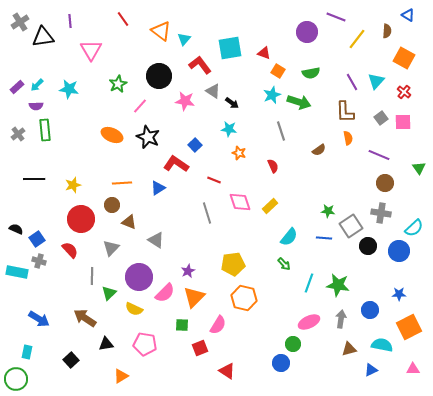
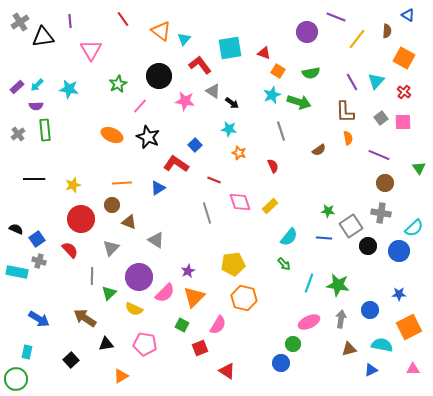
green square at (182, 325): rotated 24 degrees clockwise
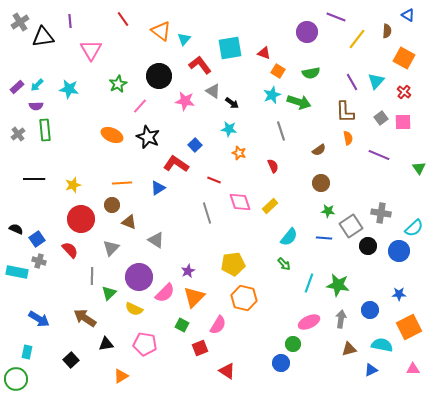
brown circle at (385, 183): moved 64 px left
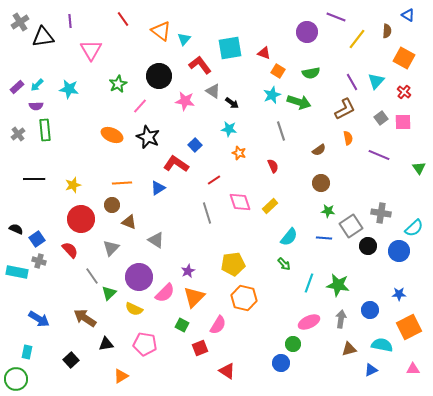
brown L-shape at (345, 112): moved 3 px up; rotated 115 degrees counterclockwise
red line at (214, 180): rotated 56 degrees counterclockwise
gray line at (92, 276): rotated 36 degrees counterclockwise
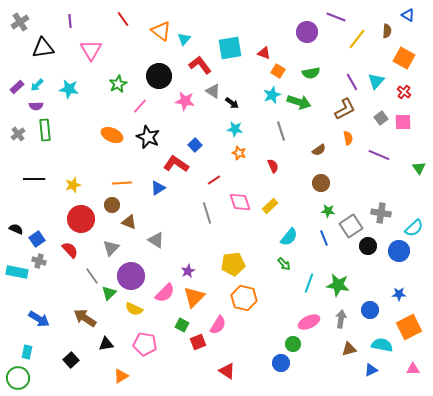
black triangle at (43, 37): moved 11 px down
cyan star at (229, 129): moved 6 px right
blue line at (324, 238): rotated 63 degrees clockwise
purple circle at (139, 277): moved 8 px left, 1 px up
red square at (200, 348): moved 2 px left, 6 px up
green circle at (16, 379): moved 2 px right, 1 px up
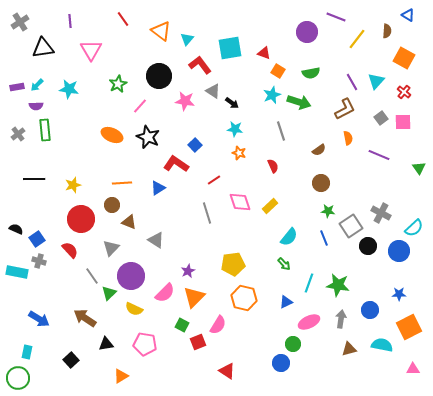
cyan triangle at (184, 39): moved 3 px right
purple rectangle at (17, 87): rotated 32 degrees clockwise
gray cross at (381, 213): rotated 18 degrees clockwise
blue triangle at (371, 370): moved 85 px left, 68 px up
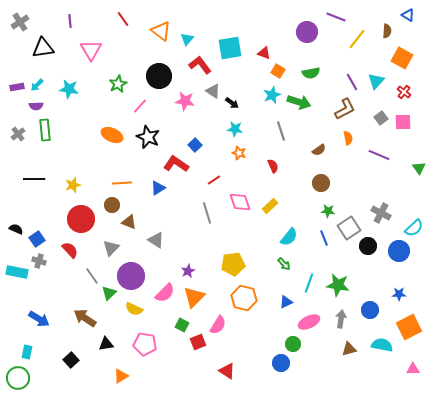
orange square at (404, 58): moved 2 px left
gray square at (351, 226): moved 2 px left, 2 px down
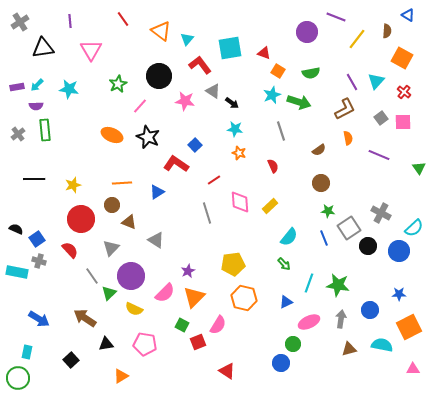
blue triangle at (158, 188): moved 1 px left, 4 px down
pink diamond at (240, 202): rotated 15 degrees clockwise
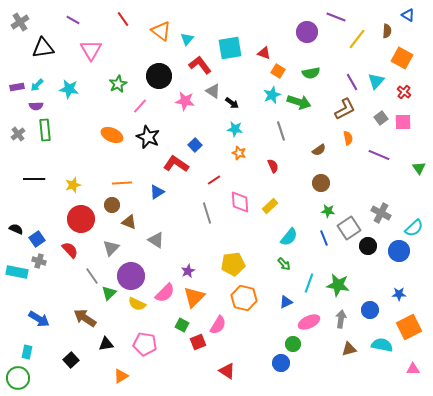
purple line at (70, 21): moved 3 px right, 1 px up; rotated 56 degrees counterclockwise
yellow semicircle at (134, 309): moved 3 px right, 5 px up
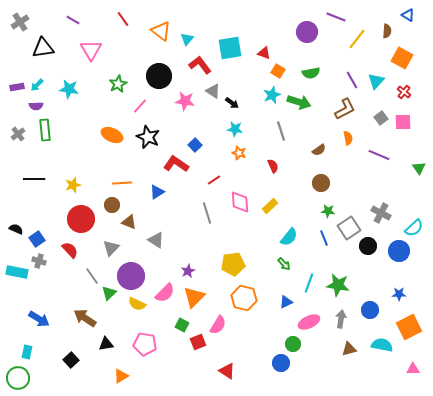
purple line at (352, 82): moved 2 px up
